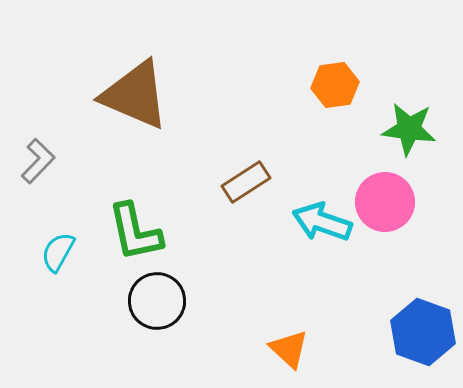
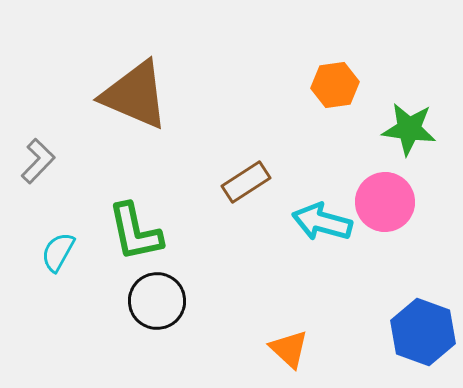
cyan arrow: rotated 4 degrees counterclockwise
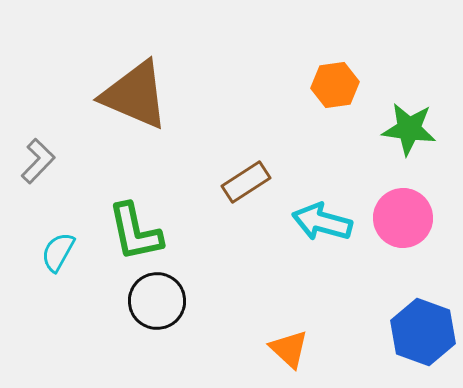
pink circle: moved 18 px right, 16 px down
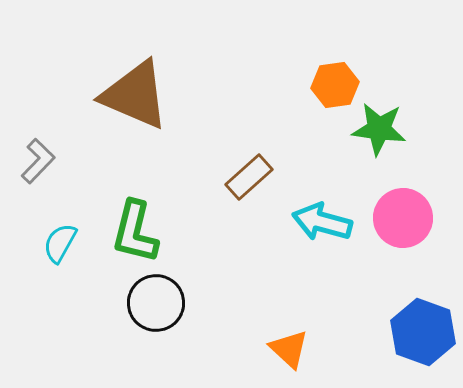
green star: moved 30 px left
brown rectangle: moved 3 px right, 5 px up; rotated 9 degrees counterclockwise
green L-shape: rotated 26 degrees clockwise
cyan semicircle: moved 2 px right, 9 px up
black circle: moved 1 px left, 2 px down
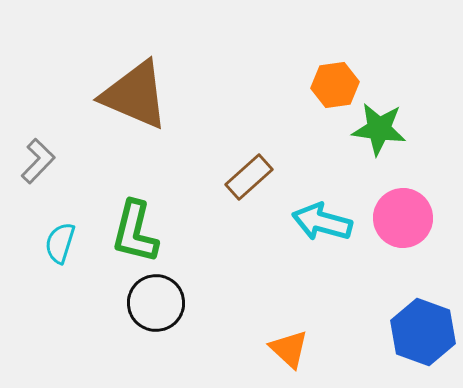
cyan semicircle: rotated 12 degrees counterclockwise
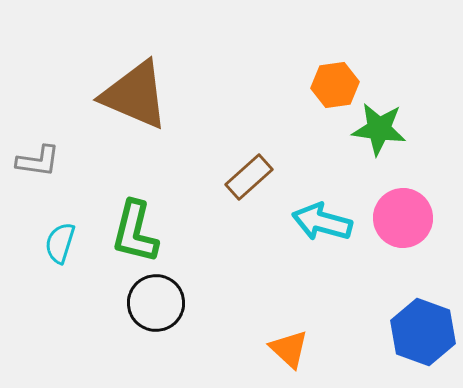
gray L-shape: rotated 54 degrees clockwise
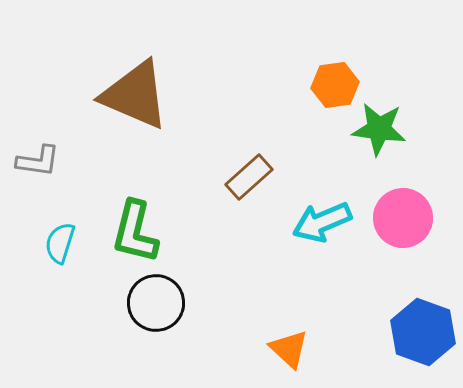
cyan arrow: rotated 38 degrees counterclockwise
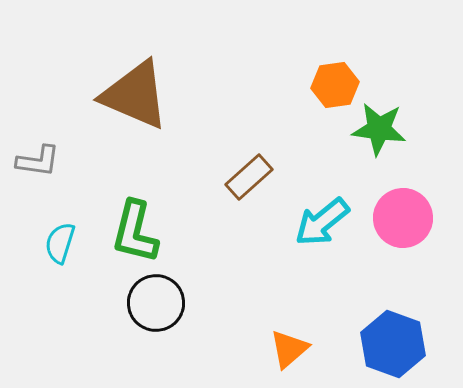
cyan arrow: rotated 16 degrees counterclockwise
blue hexagon: moved 30 px left, 12 px down
orange triangle: rotated 36 degrees clockwise
